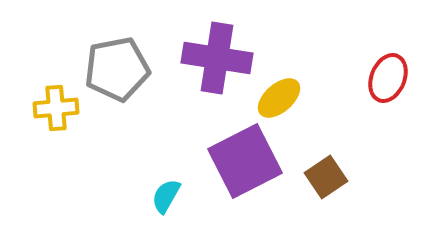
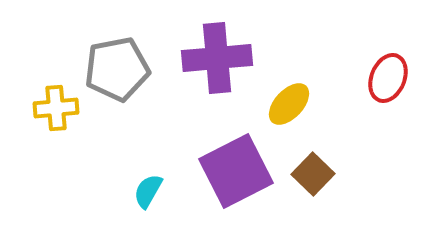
purple cross: rotated 14 degrees counterclockwise
yellow ellipse: moved 10 px right, 6 px down; rotated 6 degrees counterclockwise
purple square: moved 9 px left, 10 px down
brown square: moved 13 px left, 3 px up; rotated 12 degrees counterclockwise
cyan semicircle: moved 18 px left, 5 px up
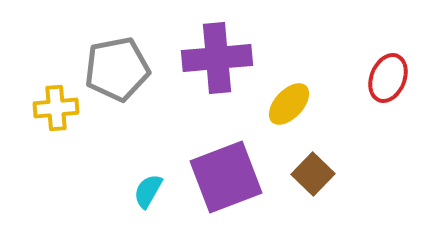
purple square: moved 10 px left, 6 px down; rotated 6 degrees clockwise
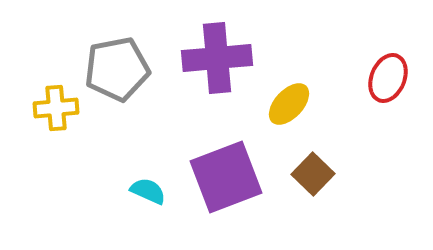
cyan semicircle: rotated 84 degrees clockwise
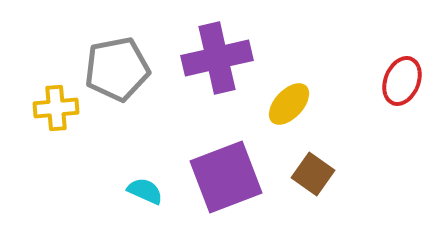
purple cross: rotated 8 degrees counterclockwise
red ellipse: moved 14 px right, 3 px down
brown square: rotated 9 degrees counterclockwise
cyan semicircle: moved 3 px left
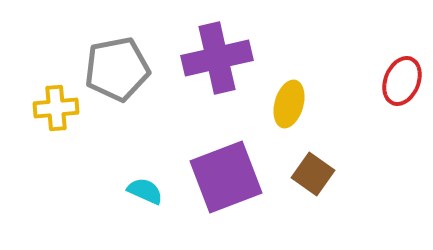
yellow ellipse: rotated 27 degrees counterclockwise
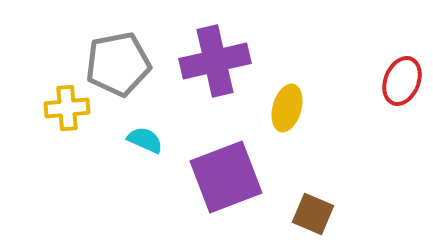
purple cross: moved 2 px left, 3 px down
gray pentagon: moved 1 px right, 5 px up
yellow ellipse: moved 2 px left, 4 px down
yellow cross: moved 11 px right
brown square: moved 40 px down; rotated 12 degrees counterclockwise
cyan semicircle: moved 51 px up
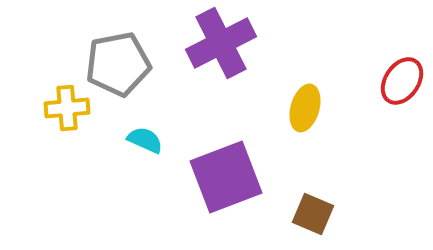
purple cross: moved 6 px right, 18 px up; rotated 14 degrees counterclockwise
red ellipse: rotated 12 degrees clockwise
yellow ellipse: moved 18 px right
